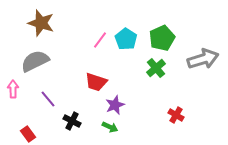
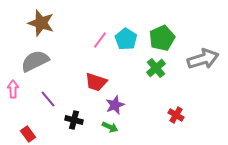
black cross: moved 2 px right, 1 px up; rotated 12 degrees counterclockwise
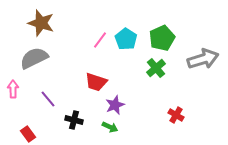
gray semicircle: moved 1 px left, 3 px up
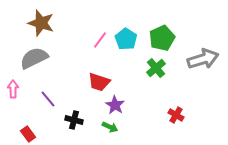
red trapezoid: moved 3 px right
purple star: rotated 18 degrees counterclockwise
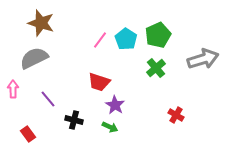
green pentagon: moved 4 px left, 3 px up
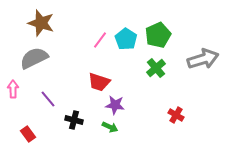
purple star: rotated 24 degrees counterclockwise
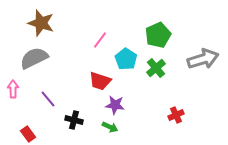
cyan pentagon: moved 20 px down
red trapezoid: moved 1 px right, 1 px up
red cross: rotated 35 degrees clockwise
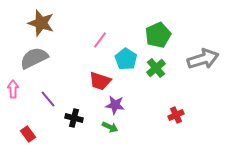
black cross: moved 2 px up
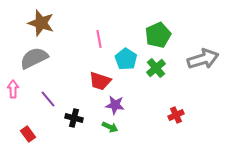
pink line: moved 1 px left, 1 px up; rotated 48 degrees counterclockwise
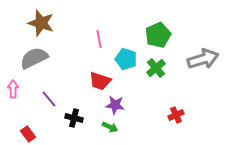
cyan pentagon: rotated 15 degrees counterclockwise
purple line: moved 1 px right
